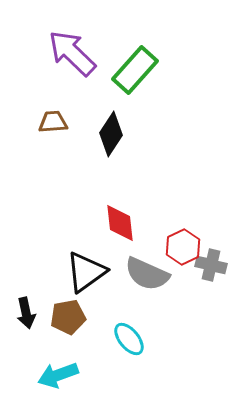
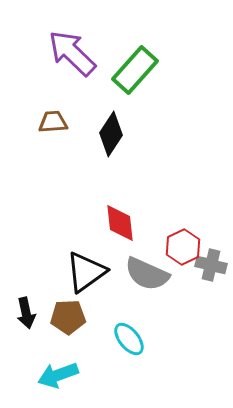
brown pentagon: rotated 8 degrees clockwise
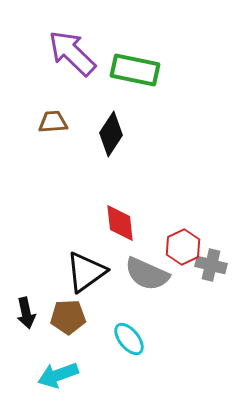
green rectangle: rotated 60 degrees clockwise
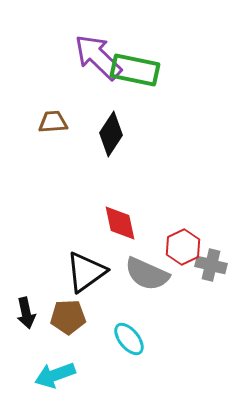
purple arrow: moved 26 px right, 4 px down
red diamond: rotated 6 degrees counterclockwise
cyan arrow: moved 3 px left
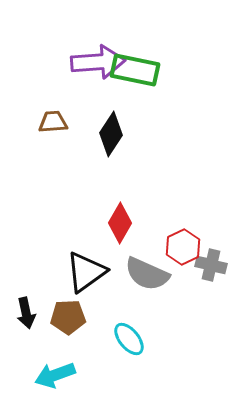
purple arrow: moved 5 px down; rotated 132 degrees clockwise
red diamond: rotated 42 degrees clockwise
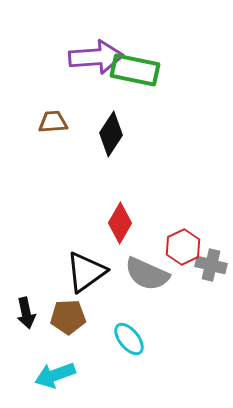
purple arrow: moved 2 px left, 5 px up
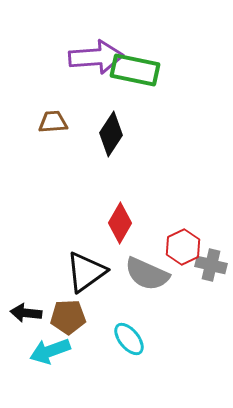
black arrow: rotated 108 degrees clockwise
cyan arrow: moved 5 px left, 24 px up
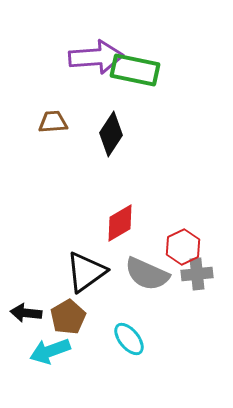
red diamond: rotated 30 degrees clockwise
gray cross: moved 14 px left, 9 px down; rotated 20 degrees counterclockwise
brown pentagon: rotated 28 degrees counterclockwise
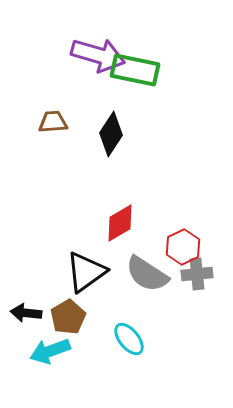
purple arrow: moved 2 px right, 2 px up; rotated 20 degrees clockwise
gray semicircle: rotated 9 degrees clockwise
